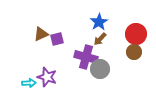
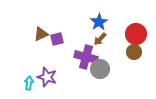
cyan arrow: rotated 80 degrees counterclockwise
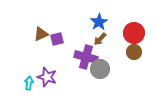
red circle: moved 2 px left, 1 px up
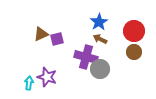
red circle: moved 2 px up
brown arrow: rotated 72 degrees clockwise
